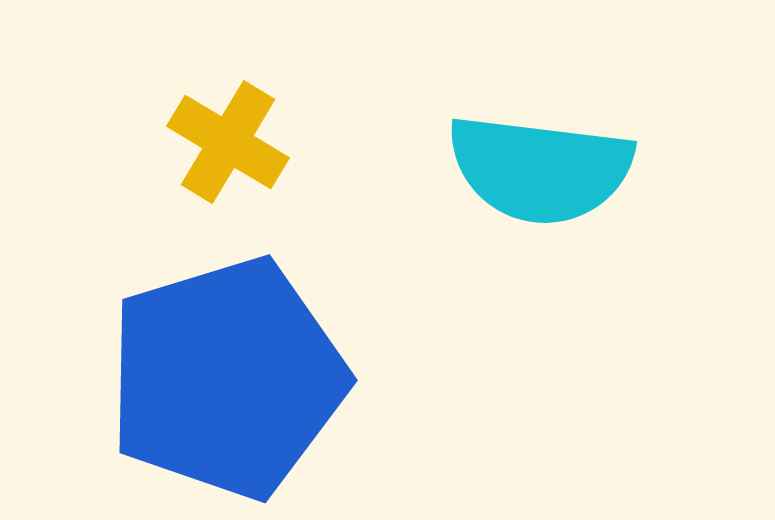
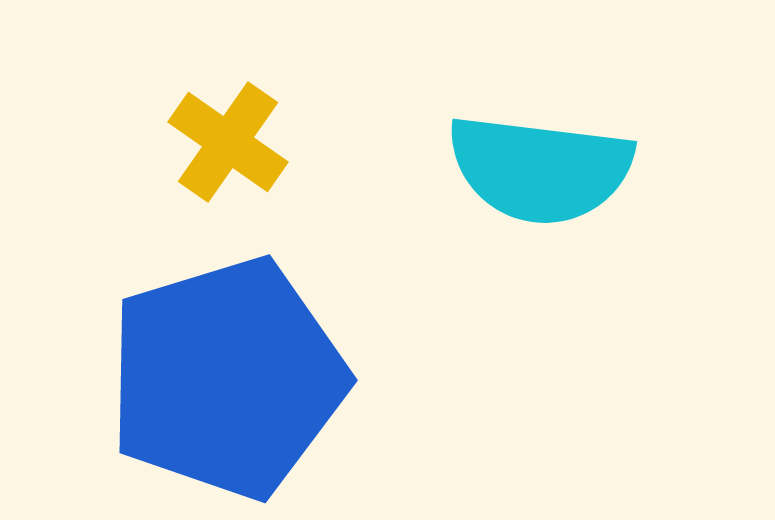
yellow cross: rotated 4 degrees clockwise
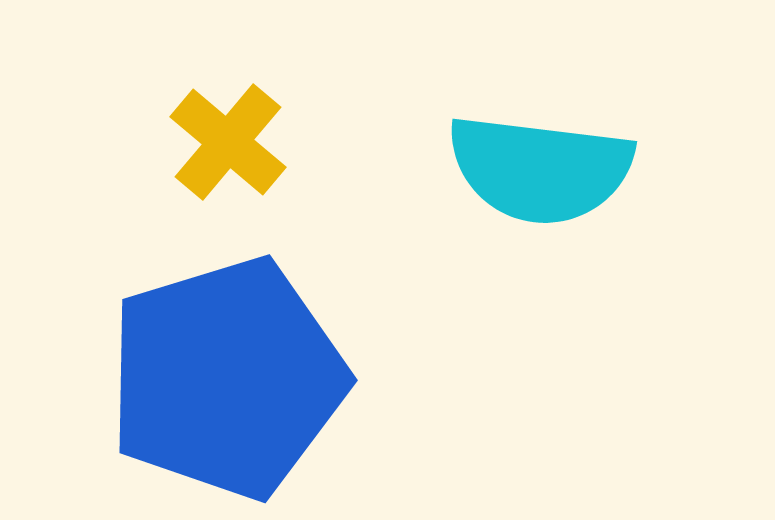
yellow cross: rotated 5 degrees clockwise
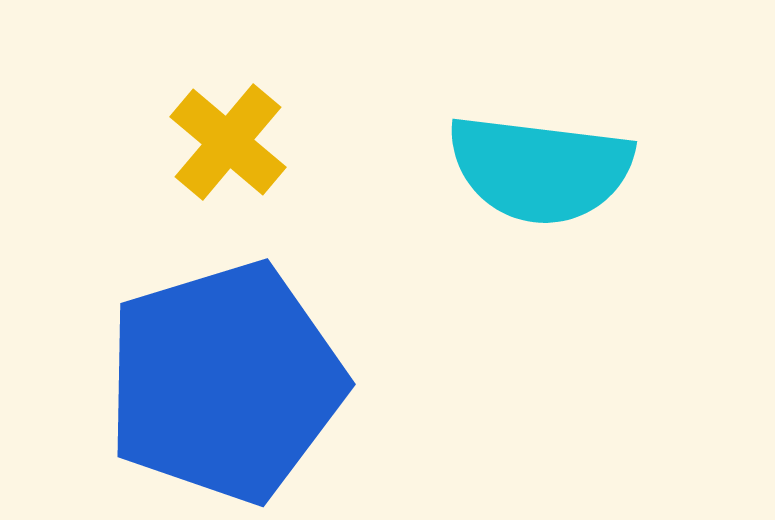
blue pentagon: moved 2 px left, 4 px down
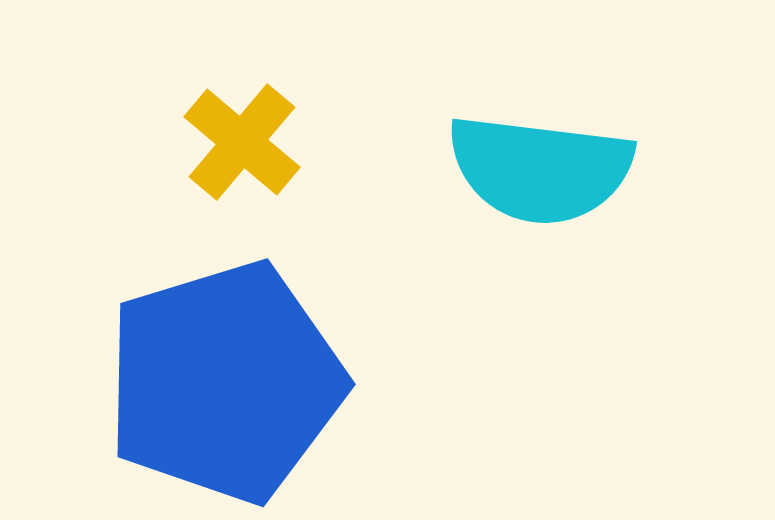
yellow cross: moved 14 px right
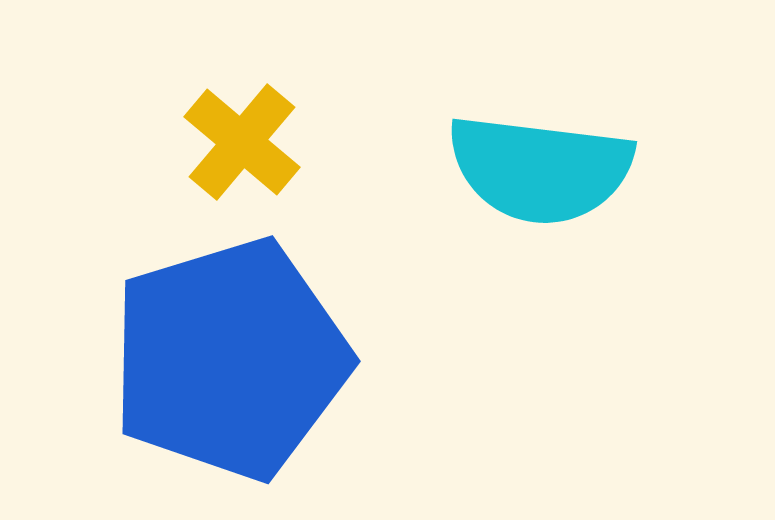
blue pentagon: moved 5 px right, 23 px up
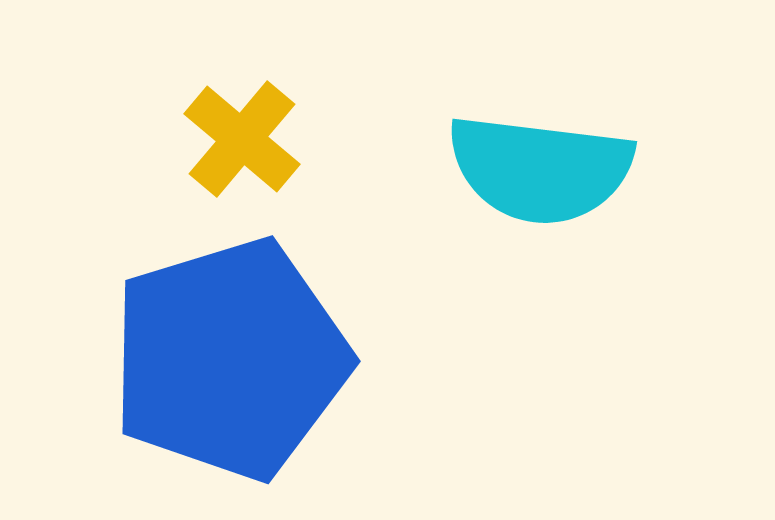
yellow cross: moved 3 px up
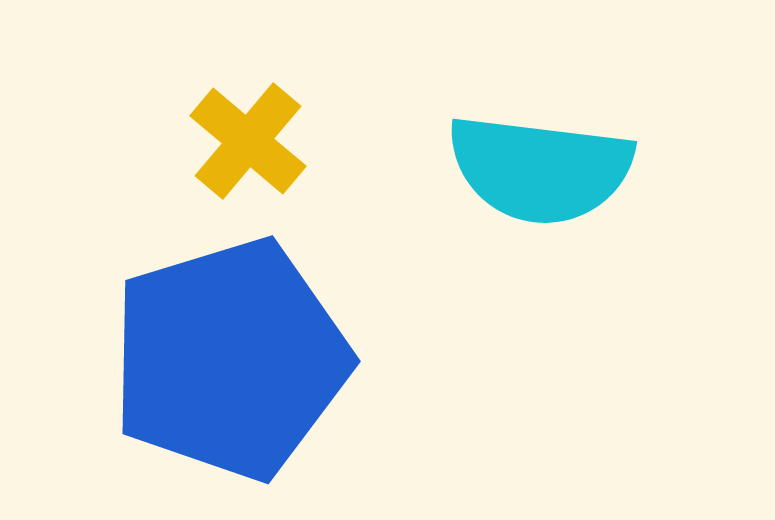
yellow cross: moved 6 px right, 2 px down
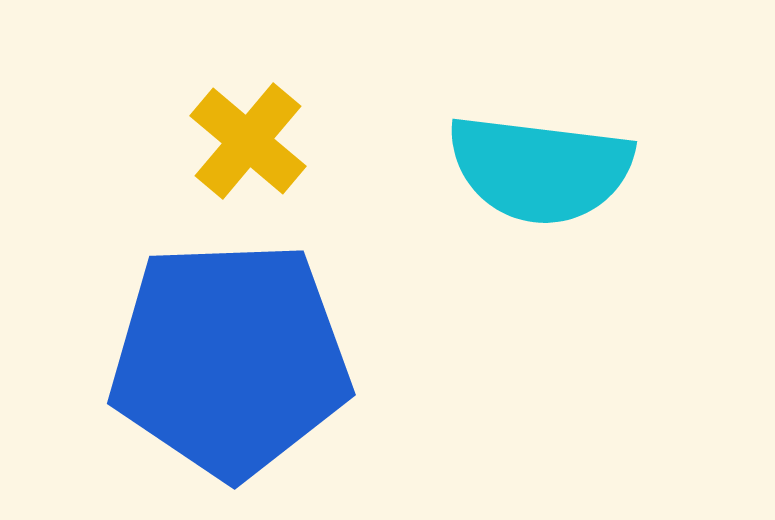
blue pentagon: rotated 15 degrees clockwise
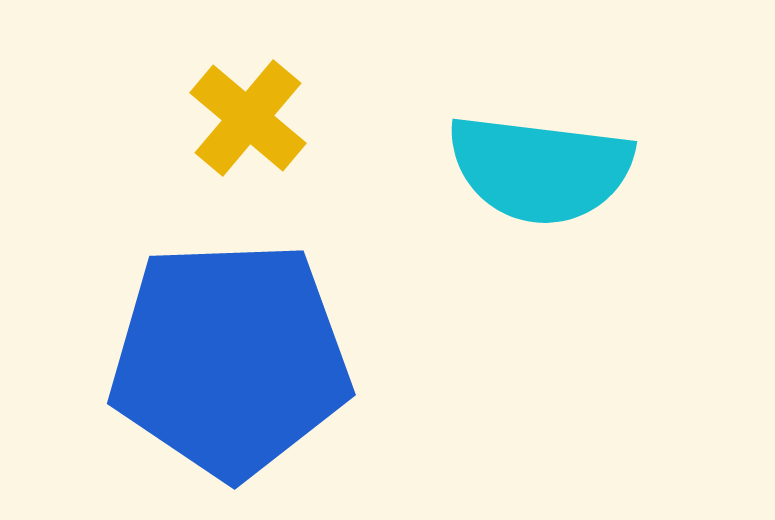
yellow cross: moved 23 px up
